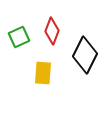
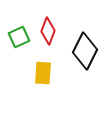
red diamond: moved 4 px left
black diamond: moved 4 px up
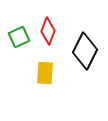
yellow rectangle: moved 2 px right
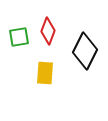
green square: rotated 15 degrees clockwise
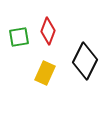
black diamond: moved 10 px down
yellow rectangle: rotated 20 degrees clockwise
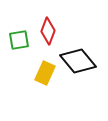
green square: moved 3 px down
black diamond: moved 7 px left; rotated 66 degrees counterclockwise
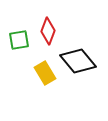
yellow rectangle: rotated 55 degrees counterclockwise
